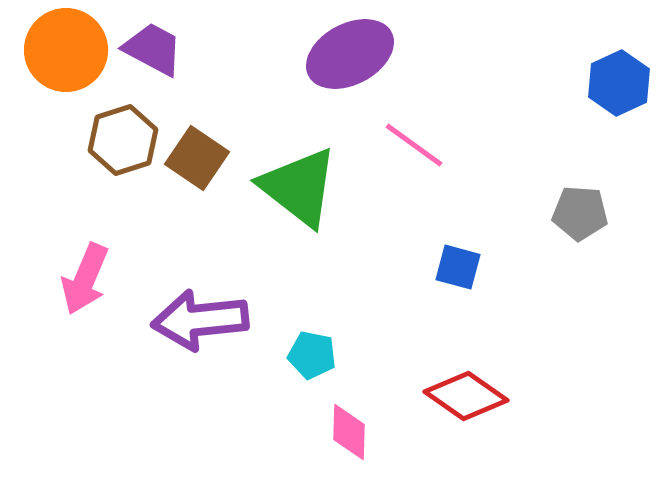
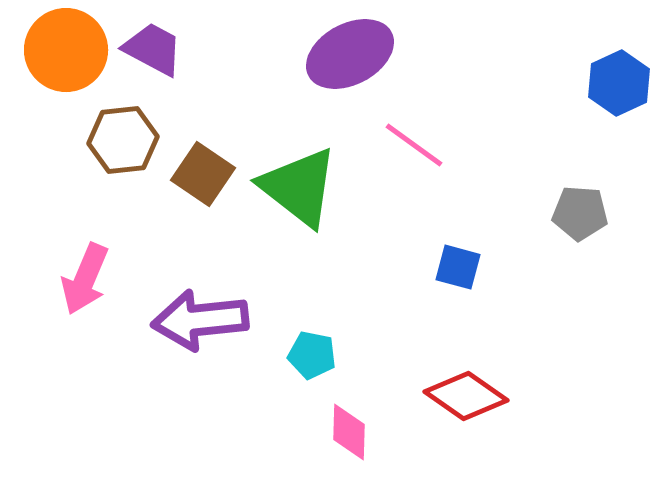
brown hexagon: rotated 12 degrees clockwise
brown square: moved 6 px right, 16 px down
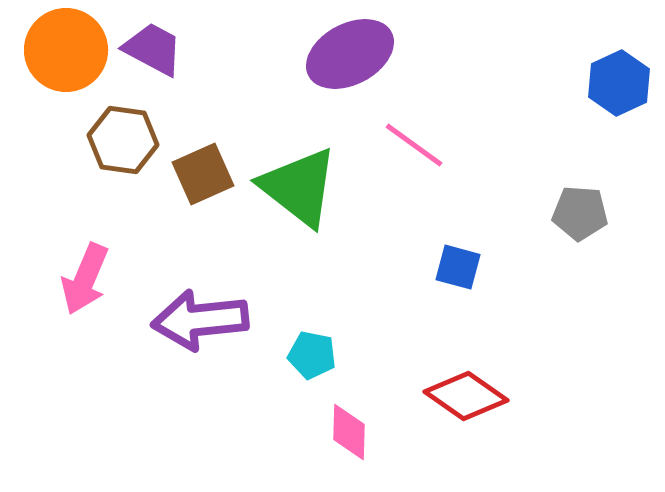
brown hexagon: rotated 14 degrees clockwise
brown square: rotated 32 degrees clockwise
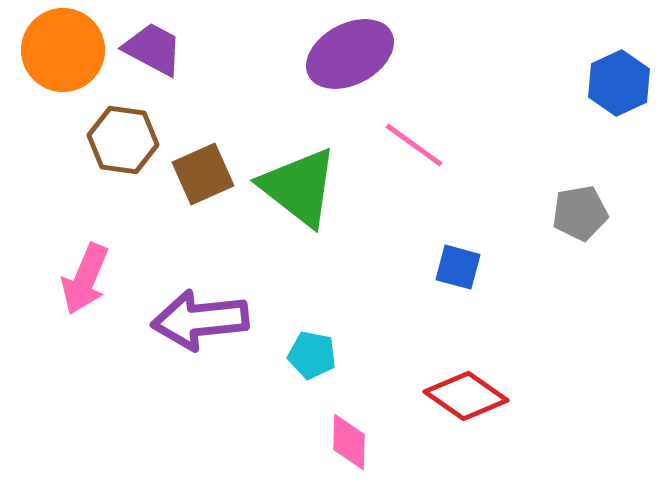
orange circle: moved 3 px left
gray pentagon: rotated 14 degrees counterclockwise
pink diamond: moved 10 px down
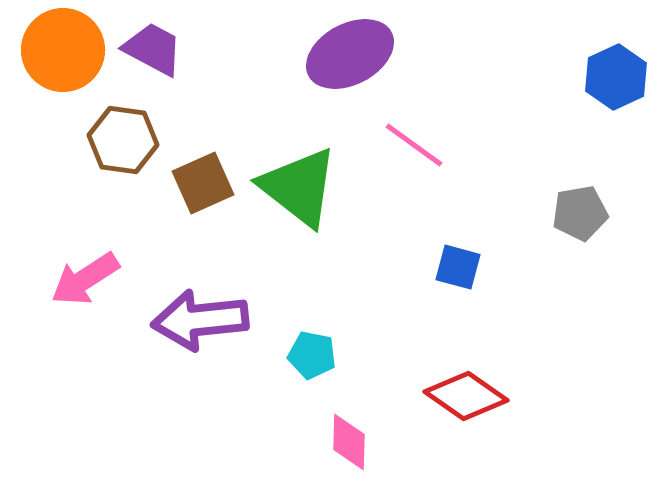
blue hexagon: moved 3 px left, 6 px up
brown square: moved 9 px down
pink arrow: rotated 34 degrees clockwise
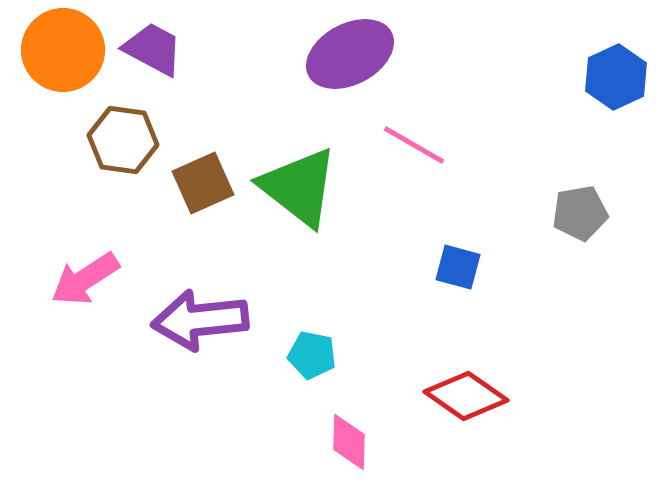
pink line: rotated 6 degrees counterclockwise
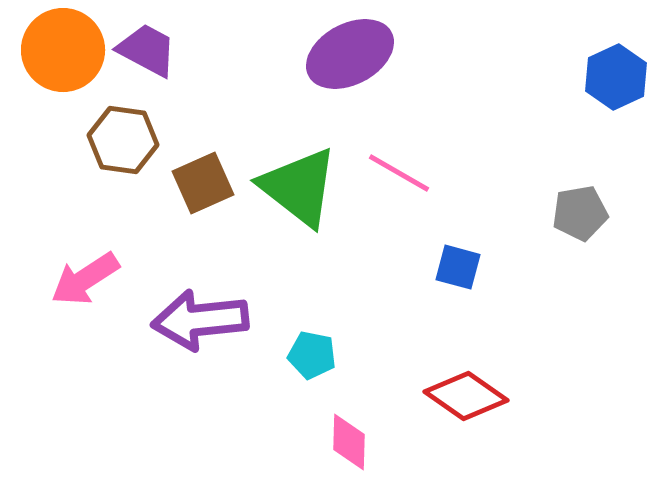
purple trapezoid: moved 6 px left, 1 px down
pink line: moved 15 px left, 28 px down
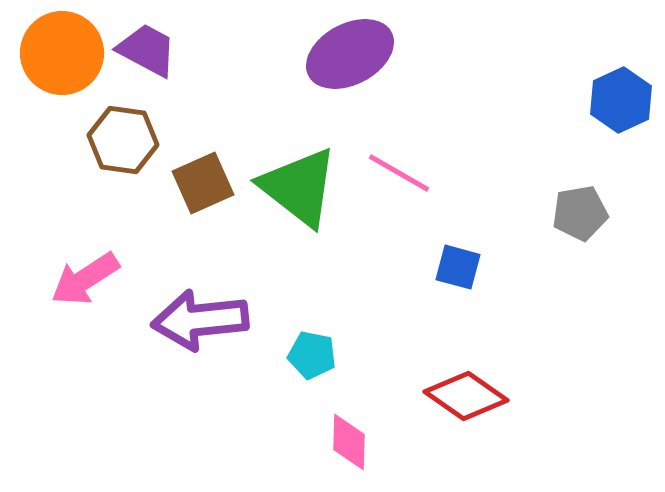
orange circle: moved 1 px left, 3 px down
blue hexagon: moved 5 px right, 23 px down
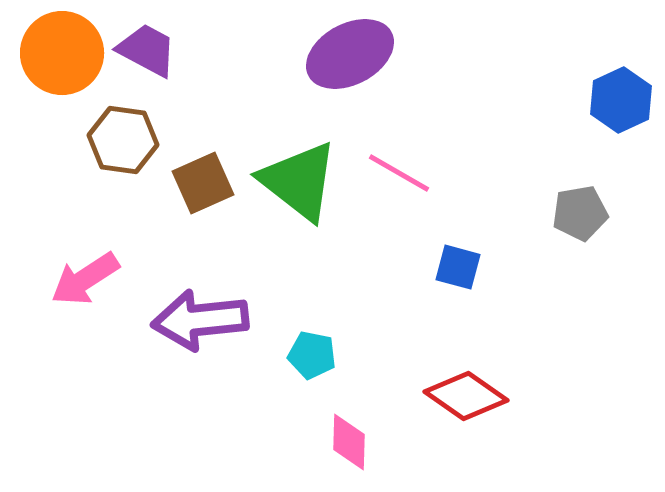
green triangle: moved 6 px up
